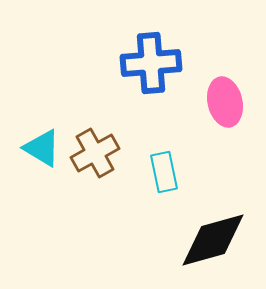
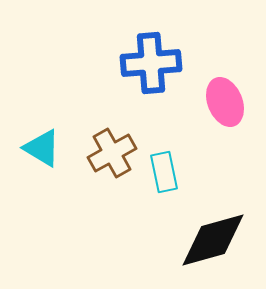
pink ellipse: rotated 9 degrees counterclockwise
brown cross: moved 17 px right
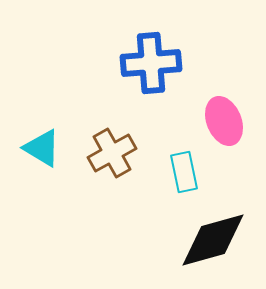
pink ellipse: moved 1 px left, 19 px down
cyan rectangle: moved 20 px right
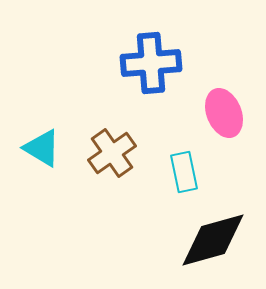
pink ellipse: moved 8 px up
brown cross: rotated 6 degrees counterclockwise
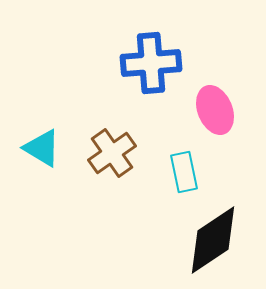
pink ellipse: moved 9 px left, 3 px up
black diamond: rotated 18 degrees counterclockwise
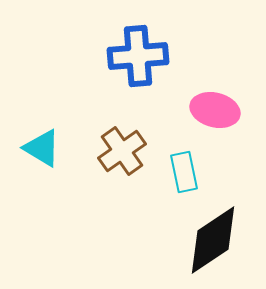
blue cross: moved 13 px left, 7 px up
pink ellipse: rotated 54 degrees counterclockwise
brown cross: moved 10 px right, 2 px up
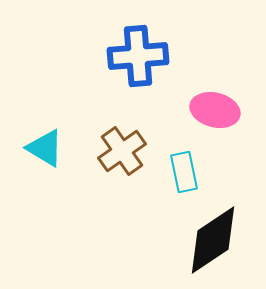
cyan triangle: moved 3 px right
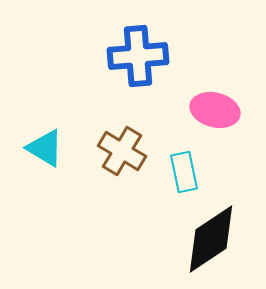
brown cross: rotated 24 degrees counterclockwise
black diamond: moved 2 px left, 1 px up
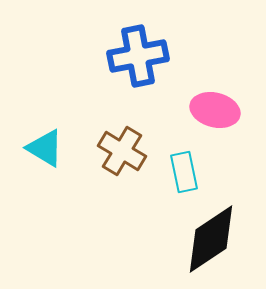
blue cross: rotated 6 degrees counterclockwise
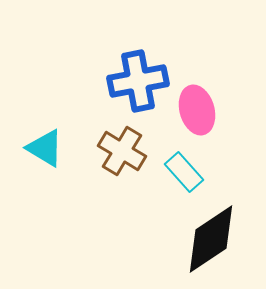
blue cross: moved 25 px down
pink ellipse: moved 18 px left; rotated 60 degrees clockwise
cyan rectangle: rotated 30 degrees counterclockwise
